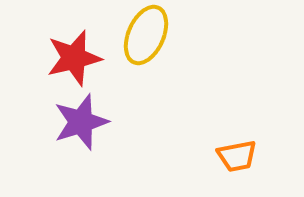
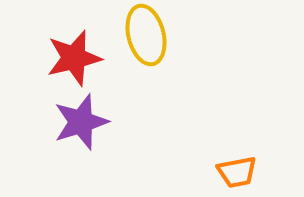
yellow ellipse: rotated 38 degrees counterclockwise
orange trapezoid: moved 16 px down
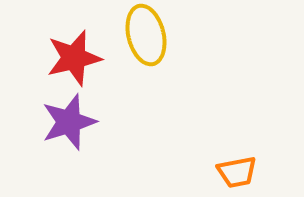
purple star: moved 12 px left
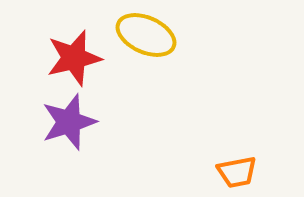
yellow ellipse: rotated 52 degrees counterclockwise
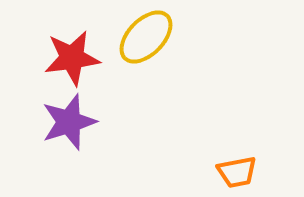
yellow ellipse: moved 2 px down; rotated 70 degrees counterclockwise
red star: moved 2 px left; rotated 6 degrees clockwise
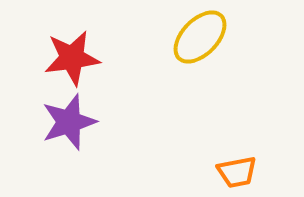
yellow ellipse: moved 54 px right
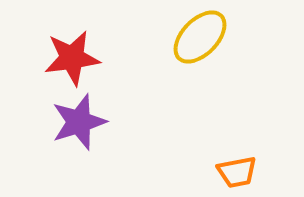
purple star: moved 10 px right
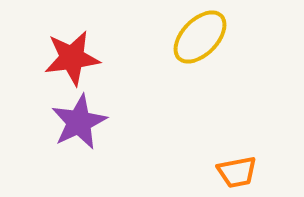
purple star: rotated 8 degrees counterclockwise
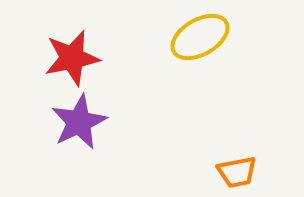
yellow ellipse: rotated 16 degrees clockwise
red star: rotated 4 degrees counterclockwise
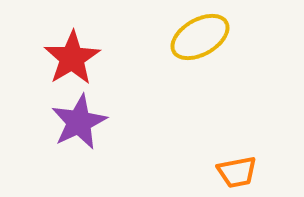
red star: rotated 20 degrees counterclockwise
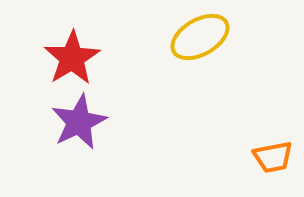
orange trapezoid: moved 36 px right, 15 px up
